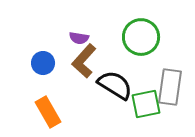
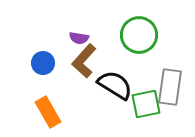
green circle: moved 2 px left, 2 px up
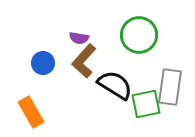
orange rectangle: moved 17 px left
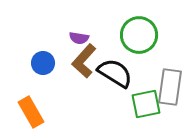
black semicircle: moved 12 px up
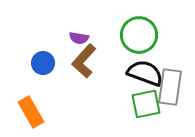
black semicircle: moved 30 px right; rotated 12 degrees counterclockwise
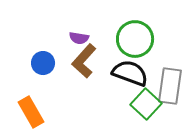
green circle: moved 4 px left, 4 px down
black semicircle: moved 15 px left
gray rectangle: moved 1 px up
green square: rotated 36 degrees counterclockwise
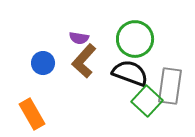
green square: moved 1 px right, 3 px up
orange rectangle: moved 1 px right, 2 px down
